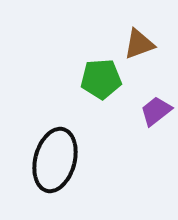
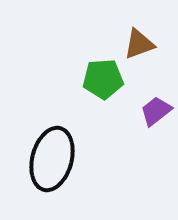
green pentagon: moved 2 px right
black ellipse: moved 3 px left, 1 px up
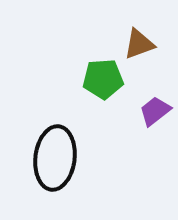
purple trapezoid: moved 1 px left
black ellipse: moved 3 px right, 1 px up; rotated 8 degrees counterclockwise
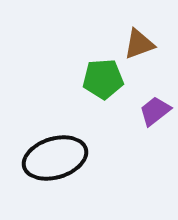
black ellipse: rotated 66 degrees clockwise
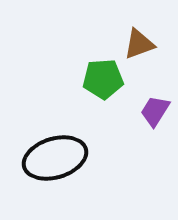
purple trapezoid: rotated 20 degrees counterclockwise
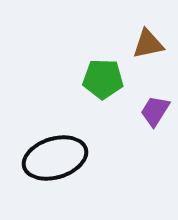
brown triangle: moved 9 px right; rotated 8 degrees clockwise
green pentagon: rotated 6 degrees clockwise
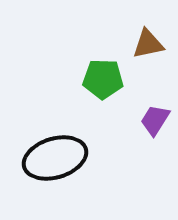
purple trapezoid: moved 9 px down
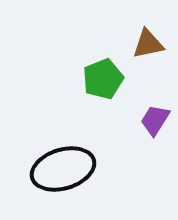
green pentagon: rotated 24 degrees counterclockwise
black ellipse: moved 8 px right, 11 px down
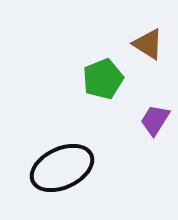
brown triangle: rotated 44 degrees clockwise
black ellipse: moved 1 px left, 1 px up; rotated 8 degrees counterclockwise
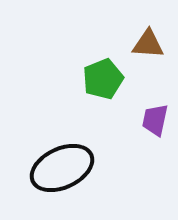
brown triangle: rotated 28 degrees counterclockwise
purple trapezoid: rotated 20 degrees counterclockwise
